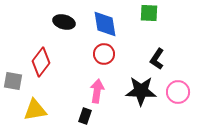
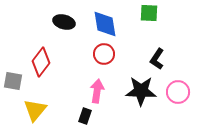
yellow triangle: rotated 40 degrees counterclockwise
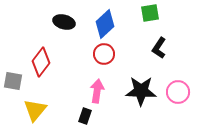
green square: moved 1 px right; rotated 12 degrees counterclockwise
blue diamond: rotated 56 degrees clockwise
black L-shape: moved 2 px right, 11 px up
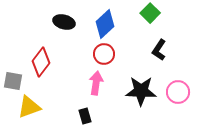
green square: rotated 36 degrees counterclockwise
black L-shape: moved 2 px down
pink arrow: moved 1 px left, 8 px up
yellow triangle: moved 6 px left, 3 px up; rotated 30 degrees clockwise
black rectangle: rotated 35 degrees counterclockwise
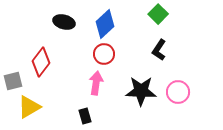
green square: moved 8 px right, 1 px down
gray square: rotated 24 degrees counterclockwise
yellow triangle: rotated 10 degrees counterclockwise
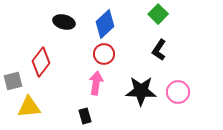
yellow triangle: rotated 25 degrees clockwise
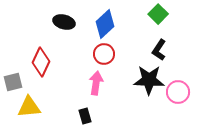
red diamond: rotated 12 degrees counterclockwise
gray square: moved 1 px down
black star: moved 8 px right, 11 px up
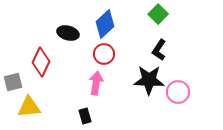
black ellipse: moved 4 px right, 11 px down
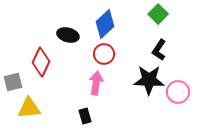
black ellipse: moved 2 px down
yellow triangle: moved 1 px down
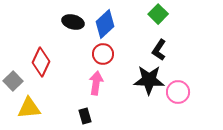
black ellipse: moved 5 px right, 13 px up
red circle: moved 1 px left
gray square: moved 1 px up; rotated 30 degrees counterclockwise
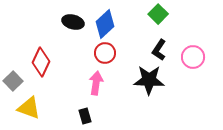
red circle: moved 2 px right, 1 px up
pink circle: moved 15 px right, 35 px up
yellow triangle: rotated 25 degrees clockwise
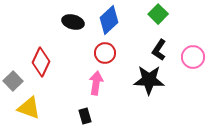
blue diamond: moved 4 px right, 4 px up
